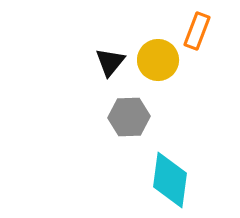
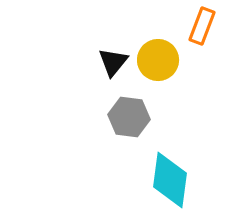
orange rectangle: moved 5 px right, 5 px up
black triangle: moved 3 px right
gray hexagon: rotated 9 degrees clockwise
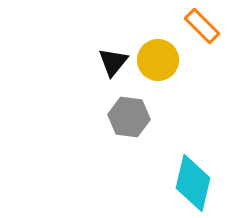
orange rectangle: rotated 66 degrees counterclockwise
cyan diamond: moved 23 px right, 3 px down; rotated 6 degrees clockwise
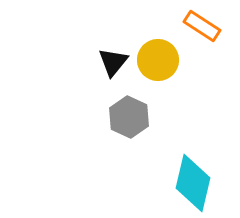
orange rectangle: rotated 12 degrees counterclockwise
gray hexagon: rotated 18 degrees clockwise
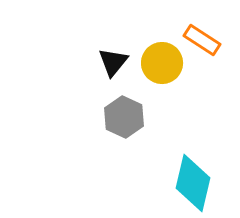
orange rectangle: moved 14 px down
yellow circle: moved 4 px right, 3 px down
gray hexagon: moved 5 px left
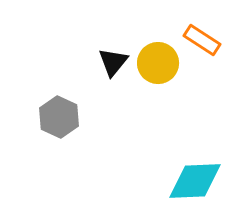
yellow circle: moved 4 px left
gray hexagon: moved 65 px left
cyan diamond: moved 2 px right, 2 px up; rotated 74 degrees clockwise
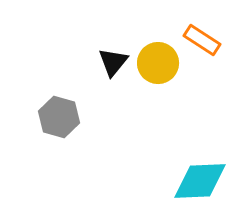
gray hexagon: rotated 9 degrees counterclockwise
cyan diamond: moved 5 px right
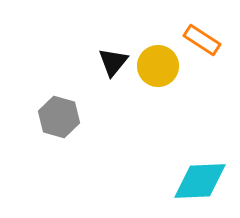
yellow circle: moved 3 px down
